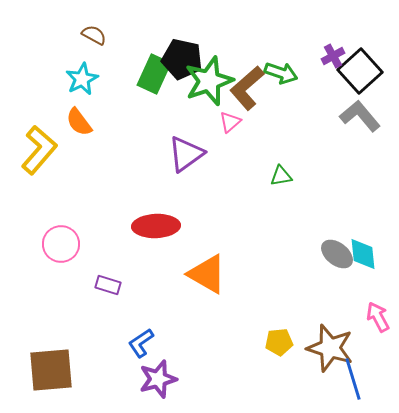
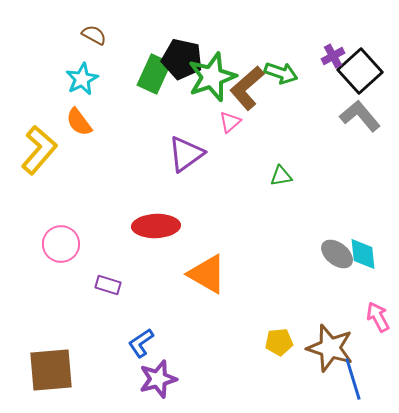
green star: moved 3 px right, 4 px up
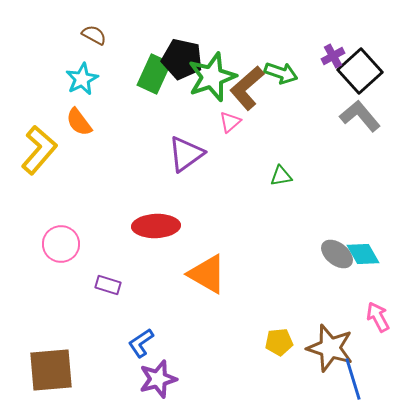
cyan diamond: rotated 24 degrees counterclockwise
